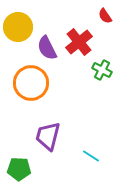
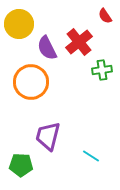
yellow circle: moved 1 px right, 3 px up
green cross: rotated 36 degrees counterclockwise
orange circle: moved 1 px up
green pentagon: moved 2 px right, 4 px up
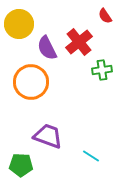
purple trapezoid: rotated 96 degrees clockwise
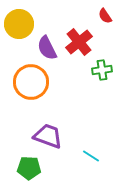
green pentagon: moved 8 px right, 3 px down
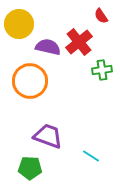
red semicircle: moved 4 px left
purple semicircle: moved 1 px right, 1 px up; rotated 130 degrees clockwise
orange circle: moved 1 px left, 1 px up
green pentagon: moved 1 px right
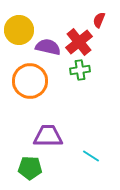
red semicircle: moved 2 px left, 4 px down; rotated 56 degrees clockwise
yellow circle: moved 6 px down
green cross: moved 22 px left
purple trapezoid: rotated 20 degrees counterclockwise
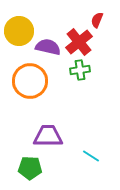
red semicircle: moved 2 px left
yellow circle: moved 1 px down
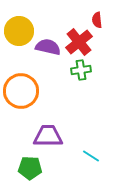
red semicircle: rotated 28 degrees counterclockwise
green cross: moved 1 px right
orange circle: moved 9 px left, 10 px down
